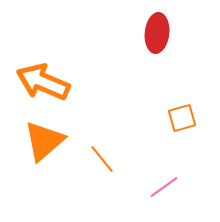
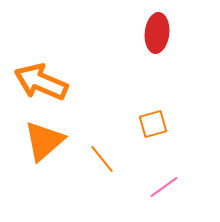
orange arrow: moved 2 px left
orange square: moved 29 px left, 6 px down
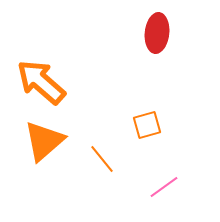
orange arrow: rotated 18 degrees clockwise
orange square: moved 6 px left, 1 px down
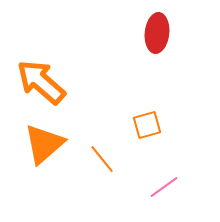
orange triangle: moved 3 px down
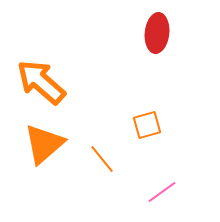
pink line: moved 2 px left, 5 px down
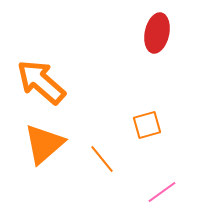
red ellipse: rotated 6 degrees clockwise
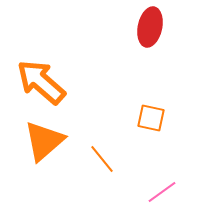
red ellipse: moved 7 px left, 6 px up
orange square: moved 4 px right, 7 px up; rotated 28 degrees clockwise
orange triangle: moved 3 px up
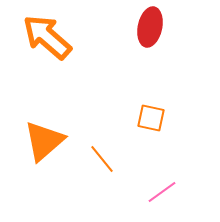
orange arrow: moved 6 px right, 45 px up
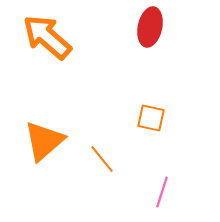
pink line: rotated 36 degrees counterclockwise
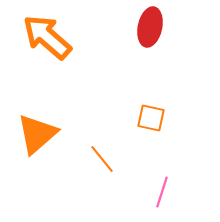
orange triangle: moved 7 px left, 7 px up
